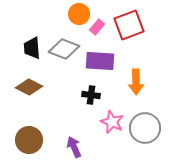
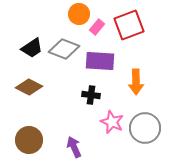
black trapezoid: rotated 120 degrees counterclockwise
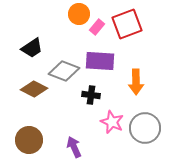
red square: moved 2 px left, 1 px up
gray diamond: moved 22 px down
brown diamond: moved 5 px right, 2 px down
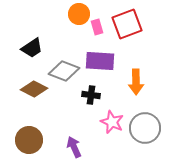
pink rectangle: rotated 56 degrees counterclockwise
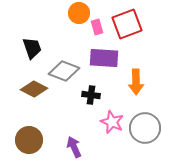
orange circle: moved 1 px up
black trapezoid: rotated 75 degrees counterclockwise
purple rectangle: moved 4 px right, 3 px up
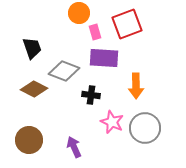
pink rectangle: moved 2 px left, 5 px down
orange arrow: moved 4 px down
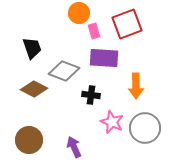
pink rectangle: moved 1 px left, 1 px up
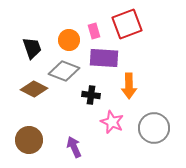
orange circle: moved 10 px left, 27 px down
orange arrow: moved 7 px left
gray circle: moved 9 px right
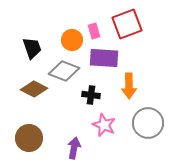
orange circle: moved 3 px right
pink star: moved 8 px left, 3 px down
gray circle: moved 6 px left, 5 px up
brown circle: moved 2 px up
purple arrow: moved 1 px down; rotated 35 degrees clockwise
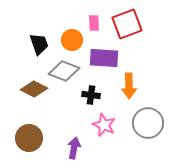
pink rectangle: moved 8 px up; rotated 14 degrees clockwise
black trapezoid: moved 7 px right, 4 px up
